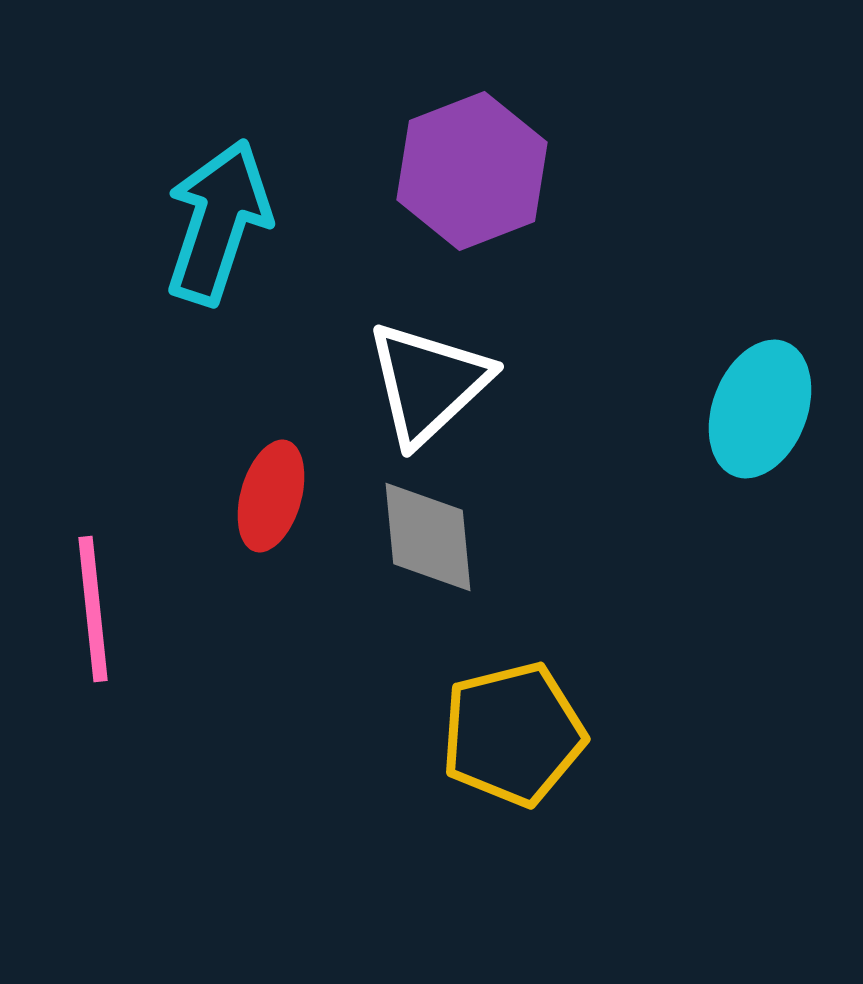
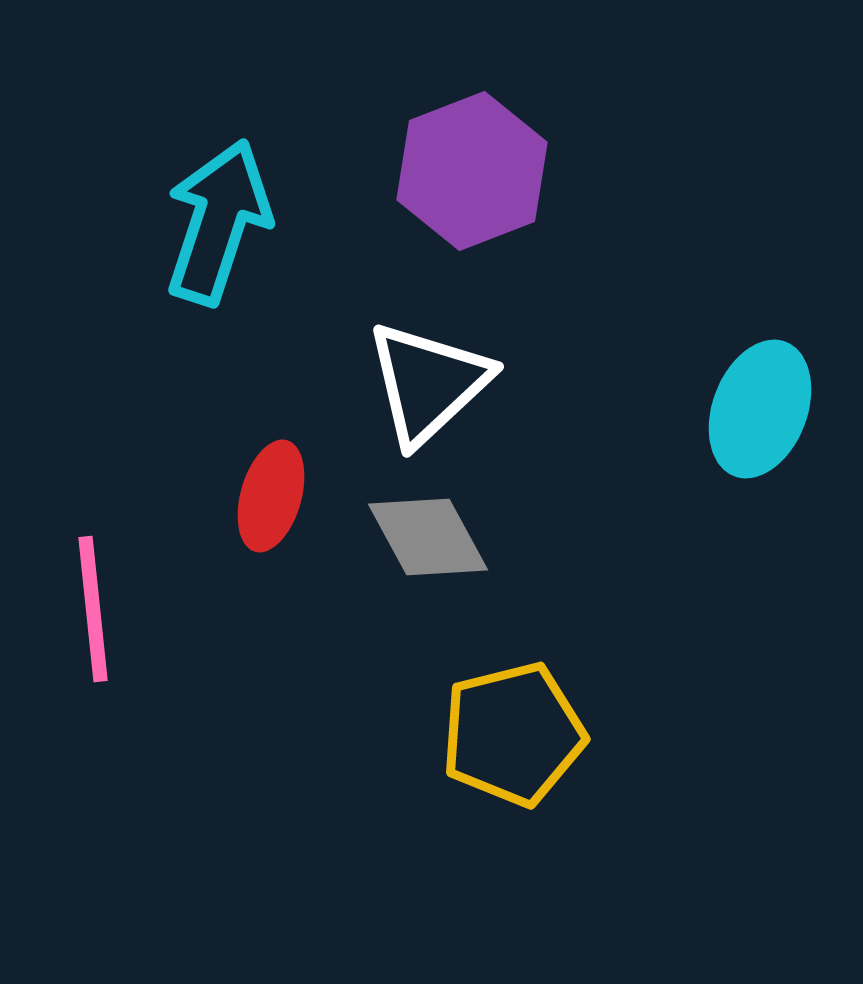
gray diamond: rotated 23 degrees counterclockwise
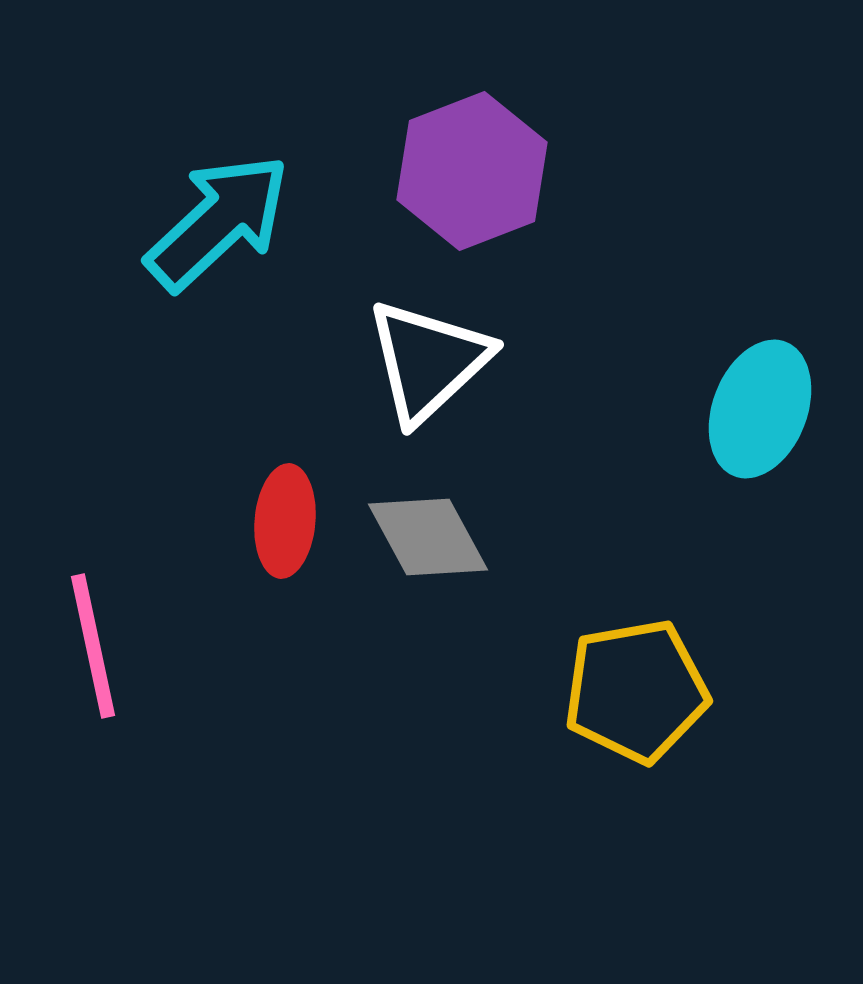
cyan arrow: rotated 29 degrees clockwise
white triangle: moved 22 px up
red ellipse: moved 14 px right, 25 px down; rotated 11 degrees counterclockwise
pink line: moved 37 px down; rotated 6 degrees counterclockwise
yellow pentagon: moved 123 px right, 43 px up; rotated 4 degrees clockwise
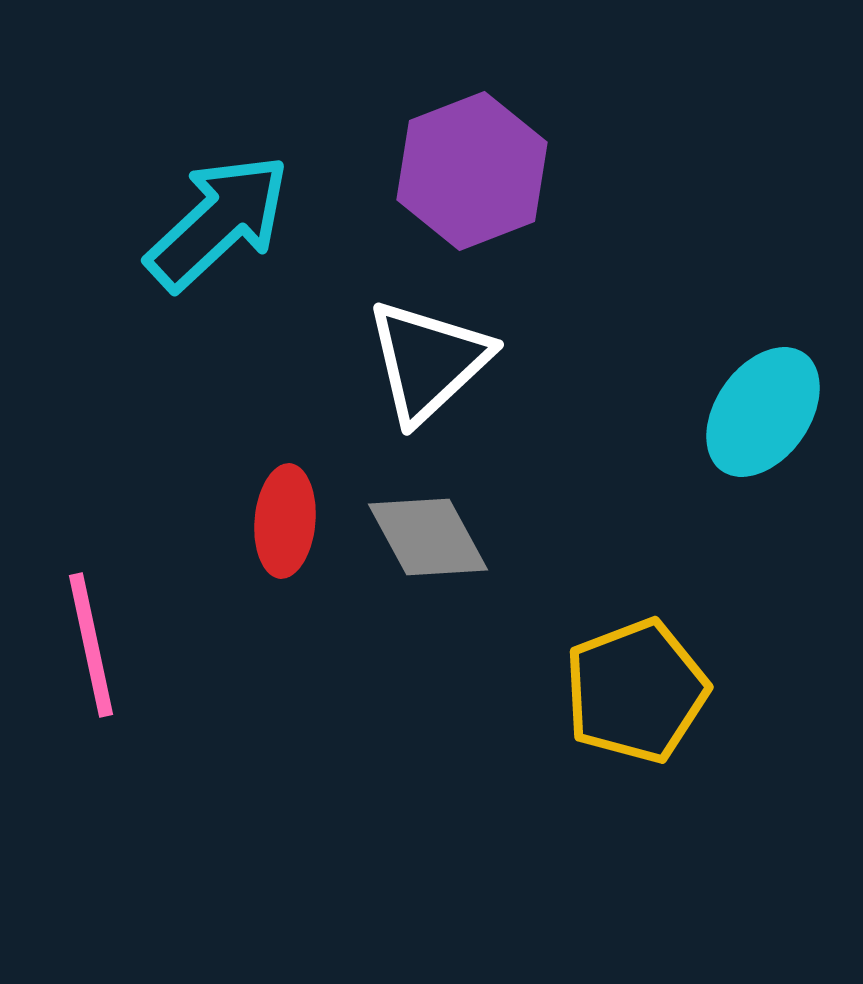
cyan ellipse: moved 3 px right, 3 px down; rotated 14 degrees clockwise
pink line: moved 2 px left, 1 px up
yellow pentagon: rotated 11 degrees counterclockwise
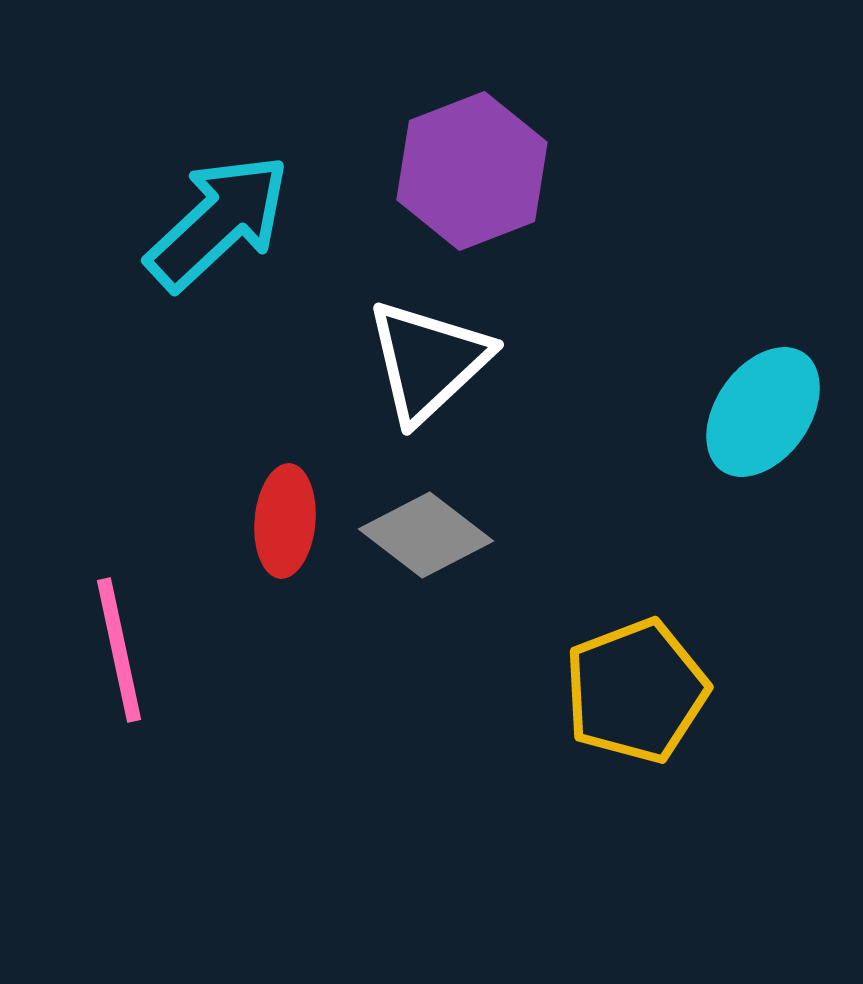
gray diamond: moved 2 px left, 2 px up; rotated 24 degrees counterclockwise
pink line: moved 28 px right, 5 px down
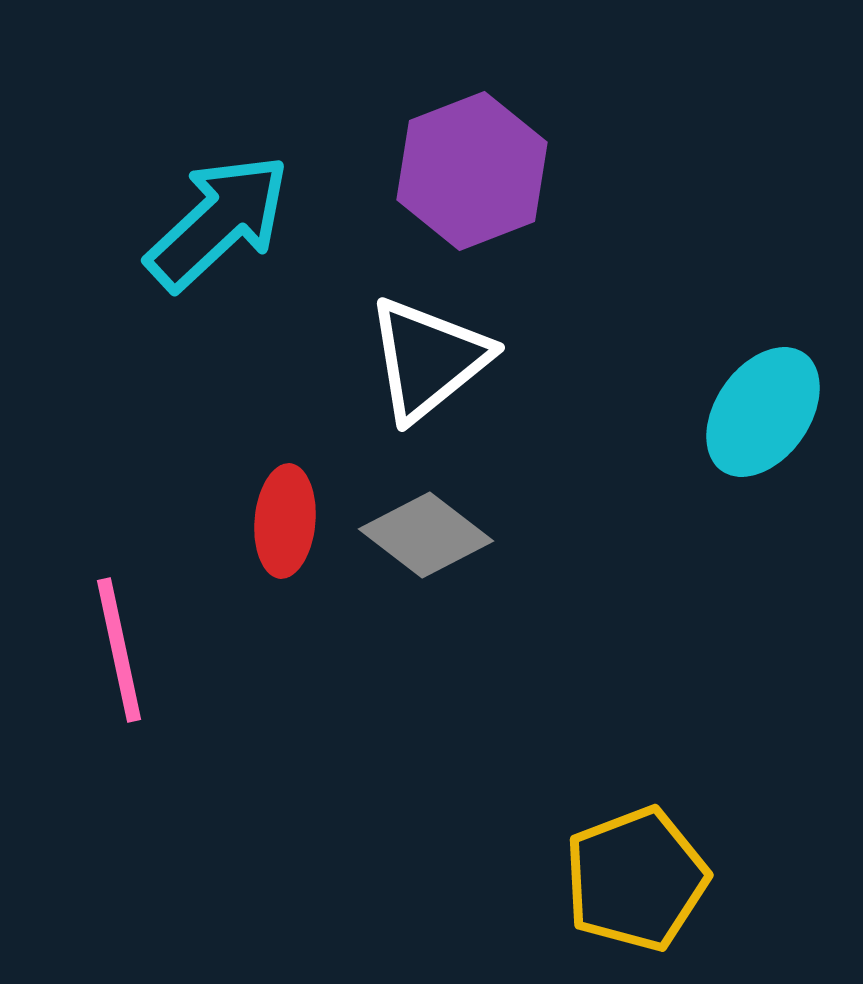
white triangle: moved 2 px up; rotated 4 degrees clockwise
yellow pentagon: moved 188 px down
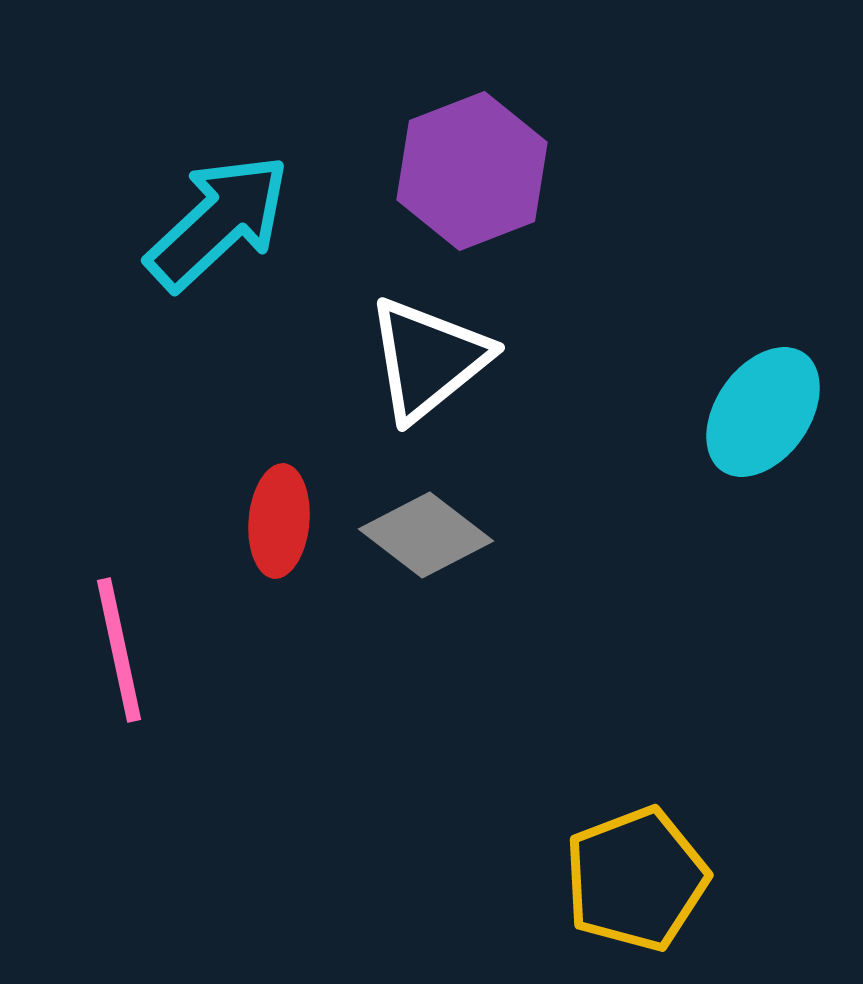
red ellipse: moved 6 px left
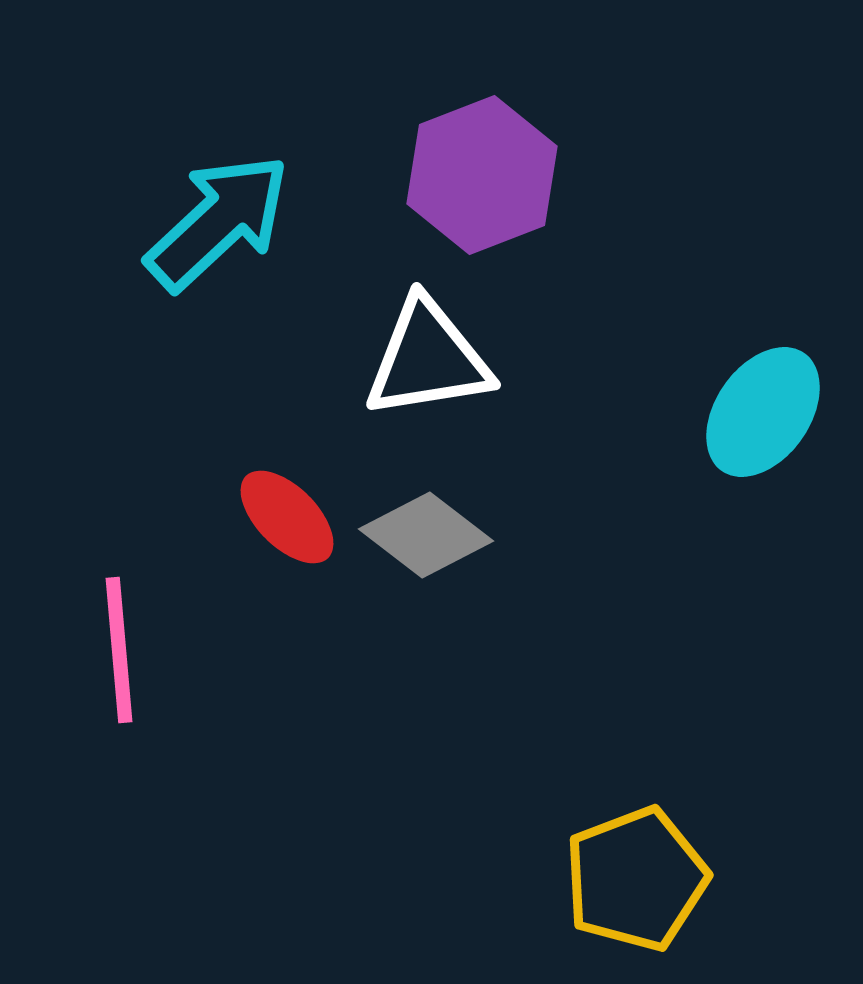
purple hexagon: moved 10 px right, 4 px down
white triangle: rotated 30 degrees clockwise
red ellipse: moved 8 px right, 4 px up; rotated 50 degrees counterclockwise
pink line: rotated 7 degrees clockwise
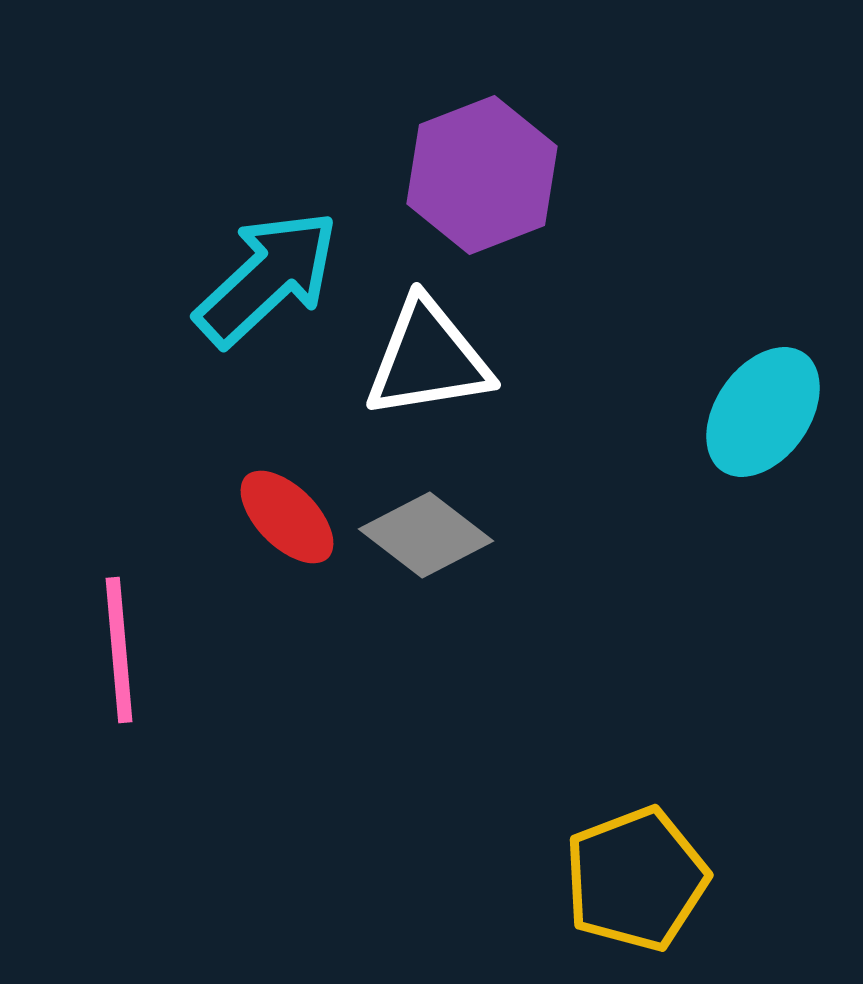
cyan arrow: moved 49 px right, 56 px down
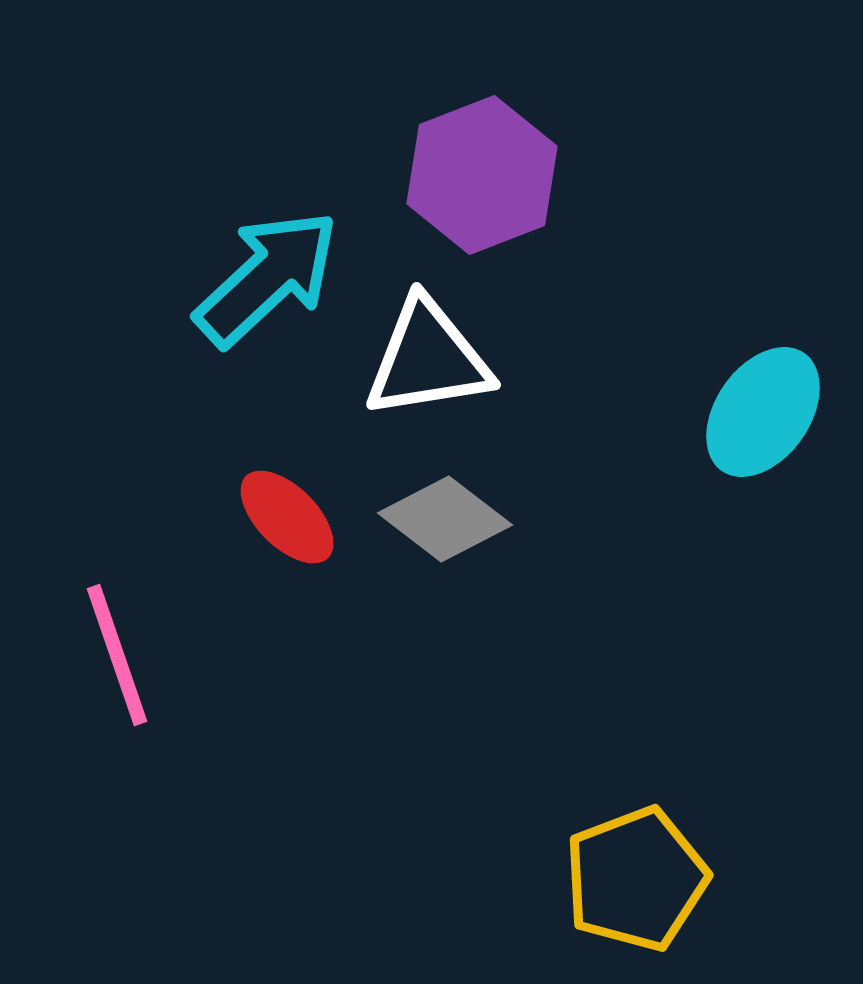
gray diamond: moved 19 px right, 16 px up
pink line: moved 2 px left, 5 px down; rotated 14 degrees counterclockwise
